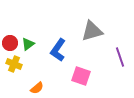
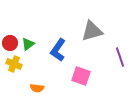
orange semicircle: rotated 48 degrees clockwise
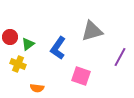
red circle: moved 6 px up
blue L-shape: moved 2 px up
purple line: rotated 48 degrees clockwise
yellow cross: moved 4 px right
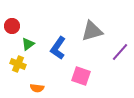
red circle: moved 2 px right, 11 px up
purple line: moved 5 px up; rotated 12 degrees clockwise
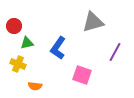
red circle: moved 2 px right
gray triangle: moved 1 px right, 9 px up
green triangle: moved 1 px left, 1 px up; rotated 24 degrees clockwise
purple line: moved 5 px left; rotated 12 degrees counterclockwise
pink square: moved 1 px right, 1 px up
orange semicircle: moved 2 px left, 2 px up
